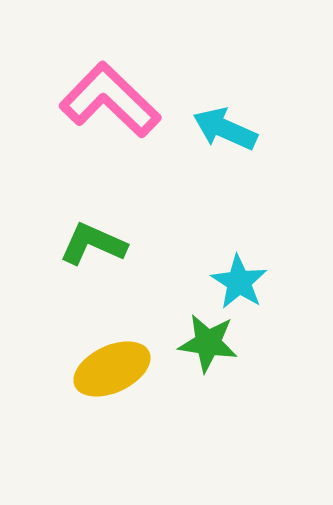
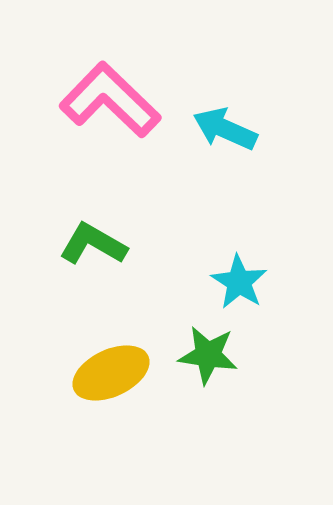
green L-shape: rotated 6 degrees clockwise
green star: moved 12 px down
yellow ellipse: moved 1 px left, 4 px down
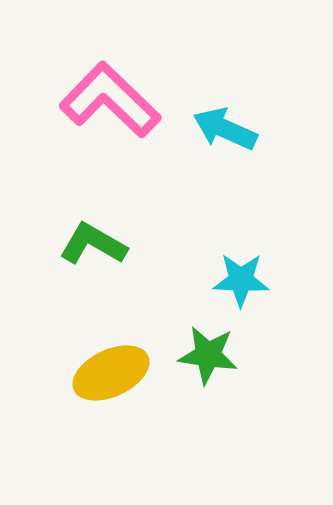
cyan star: moved 2 px right, 2 px up; rotated 30 degrees counterclockwise
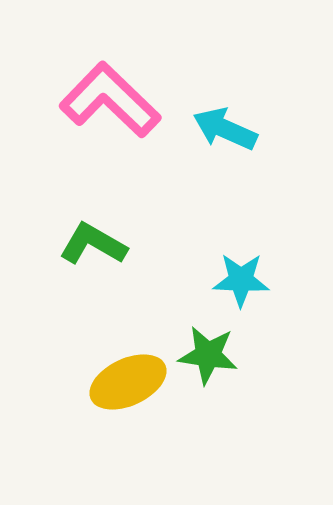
yellow ellipse: moved 17 px right, 9 px down
